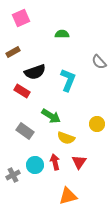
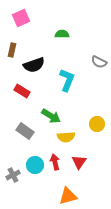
brown rectangle: moved 1 px left, 2 px up; rotated 48 degrees counterclockwise
gray semicircle: rotated 21 degrees counterclockwise
black semicircle: moved 1 px left, 7 px up
cyan L-shape: moved 1 px left
yellow semicircle: moved 1 px up; rotated 24 degrees counterclockwise
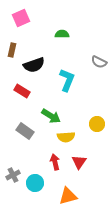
cyan circle: moved 18 px down
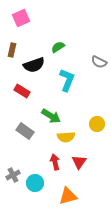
green semicircle: moved 4 px left, 13 px down; rotated 32 degrees counterclockwise
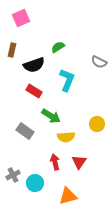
red rectangle: moved 12 px right
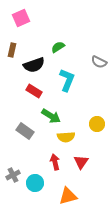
red triangle: moved 2 px right
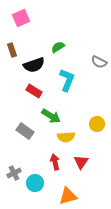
brown rectangle: rotated 32 degrees counterclockwise
gray cross: moved 1 px right, 2 px up
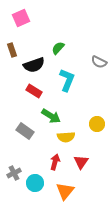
green semicircle: moved 1 px down; rotated 16 degrees counterclockwise
red arrow: rotated 28 degrees clockwise
orange triangle: moved 3 px left, 5 px up; rotated 36 degrees counterclockwise
